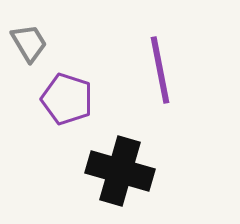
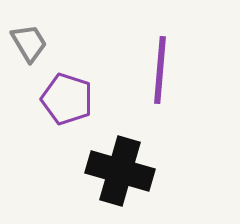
purple line: rotated 16 degrees clockwise
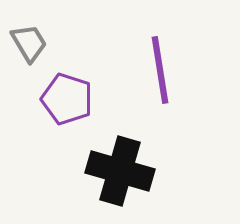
purple line: rotated 14 degrees counterclockwise
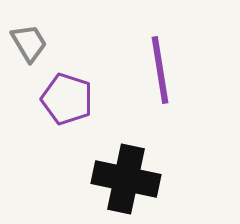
black cross: moved 6 px right, 8 px down; rotated 4 degrees counterclockwise
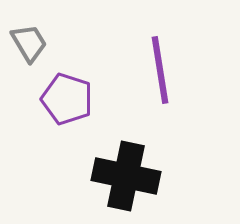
black cross: moved 3 px up
